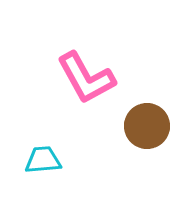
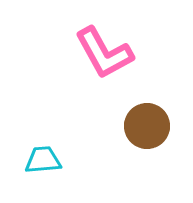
pink L-shape: moved 18 px right, 25 px up
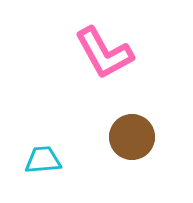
brown circle: moved 15 px left, 11 px down
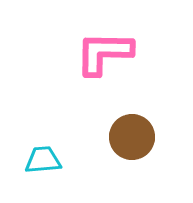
pink L-shape: rotated 120 degrees clockwise
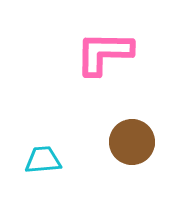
brown circle: moved 5 px down
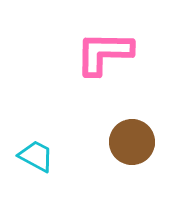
cyan trapezoid: moved 7 px left, 4 px up; rotated 33 degrees clockwise
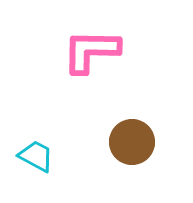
pink L-shape: moved 13 px left, 2 px up
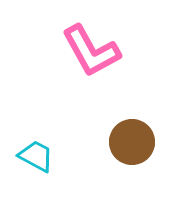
pink L-shape: rotated 120 degrees counterclockwise
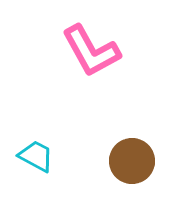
brown circle: moved 19 px down
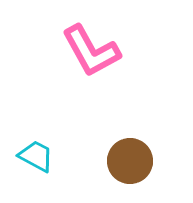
brown circle: moved 2 px left
